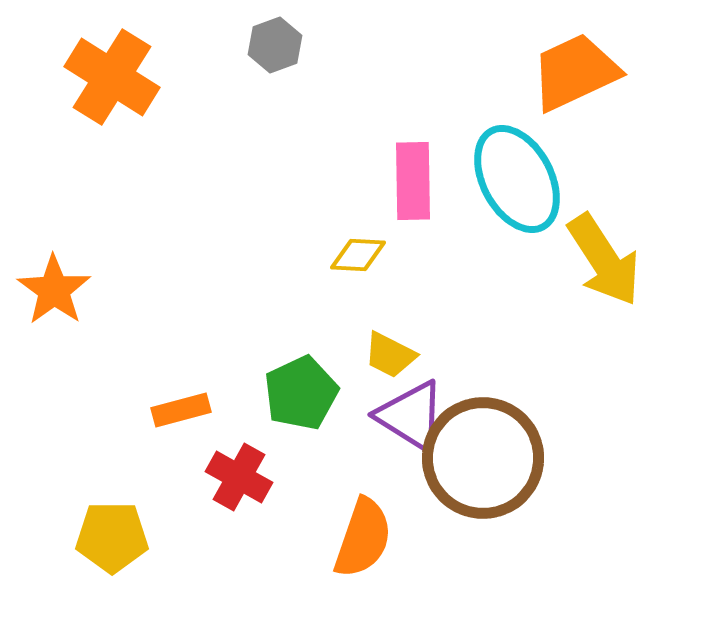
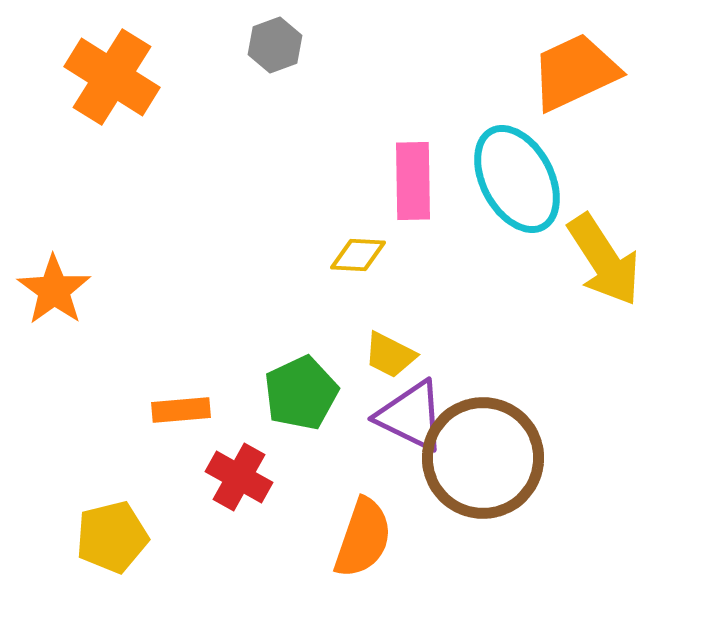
orange rectangle: rotated 10 degrees clockwise
purple triangle: rotated 6 degrees counterclockwise
yellow pentagon: rotated 14 degrees counterclockwise
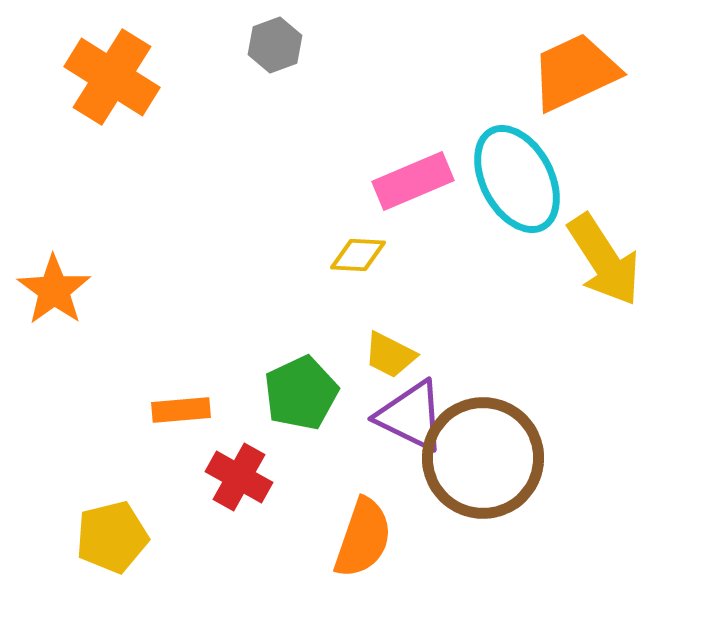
pink rectangle: rotated 68 degrees clockwise
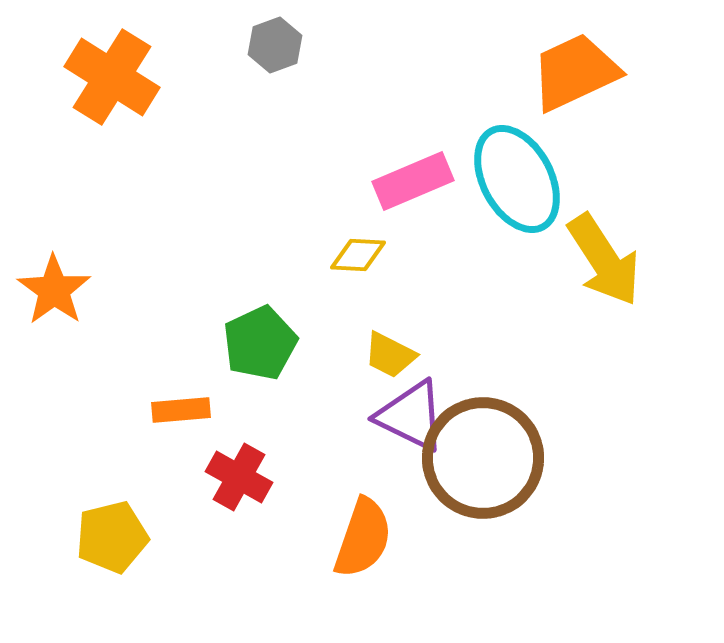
green pentagon: moved 41 px left, 50 px up
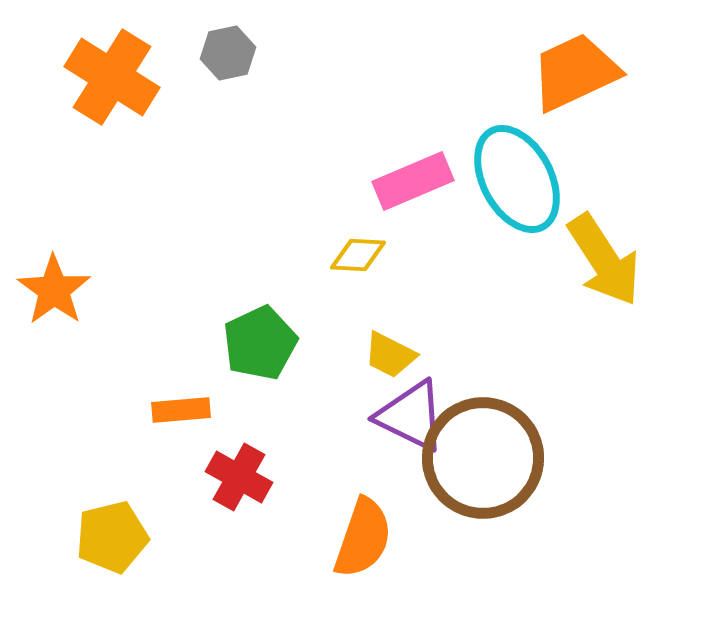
gray hexagon: moved 47 px left, 8 px down; rotated 8 degrees clockwise
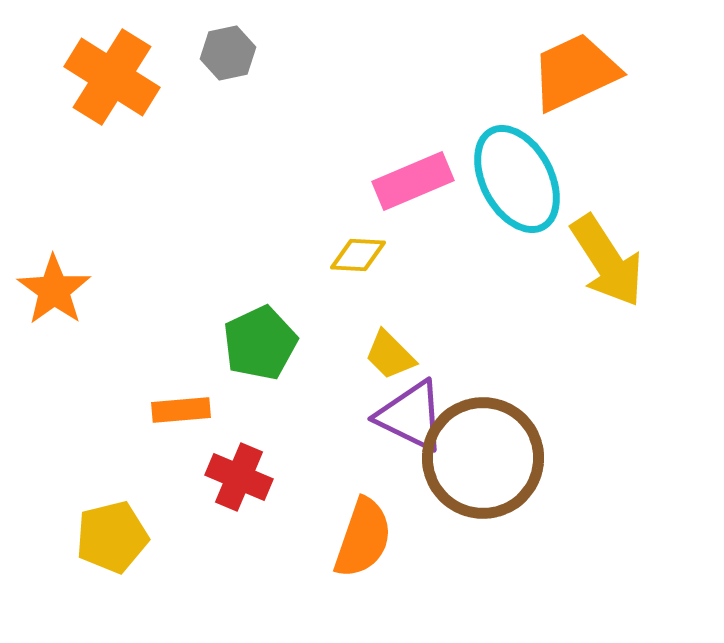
yellow arrow: moved 3 px right, 1 px down
yellow trapezoid: rotated 18 degrees clockwise
red cross: rotated 6 degrees counterclockwise
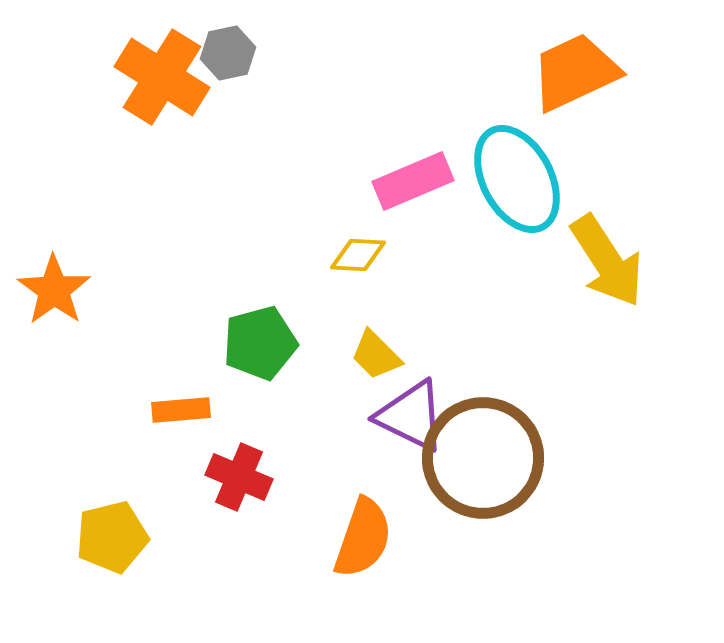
orange cross: moved 50 px right
green pentagon: rotated 10 degrees clockwise
yellow trapezoid: moved 14 px left
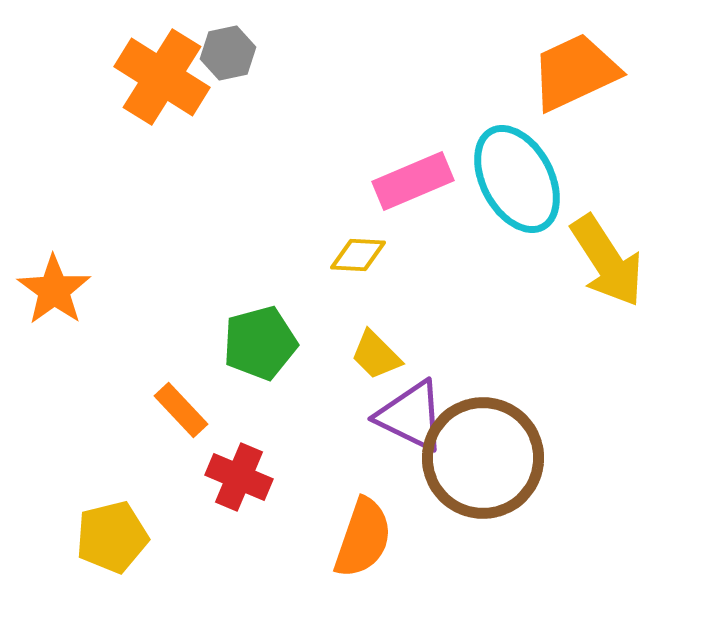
orange rectangle: rotated 52 degrees clockwise
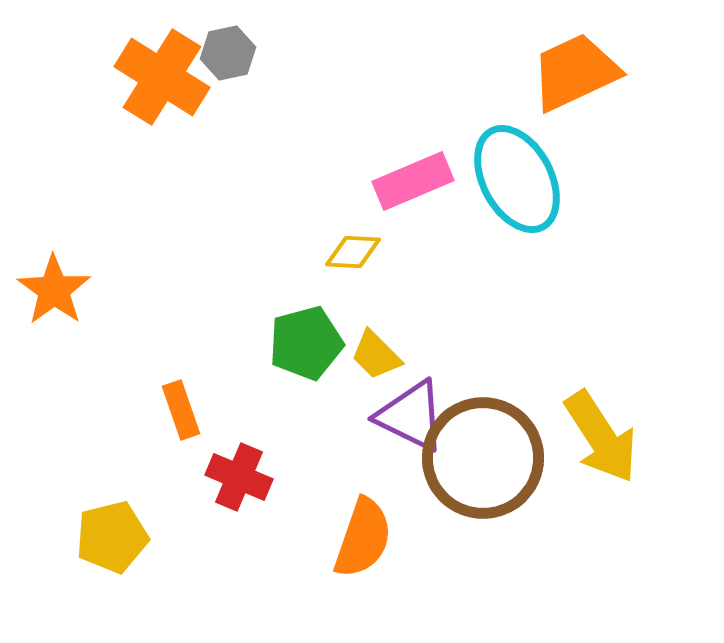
yellow diamond: moved 5 px left, 3 px up
yellow arrow: moved 6 px left, 176 px down
green pentagon: moved 46 px right
orange rectangle: rotated 24 degrees clockwise
